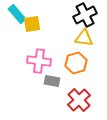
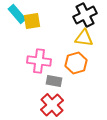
yellow square: moved 3 px up
gray rectangle: moved 2 px right
red cross: moved 27 px left, 5 px down
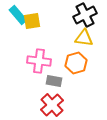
cyan rectangle: moved 1 px right, 1 px down
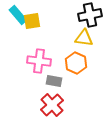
black cross: moved 5 px right; rotated 15 degrees clockwise
orange hexagon: rotated 20 degrees counterclockwise
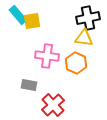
black cross: moved 2 px left, 3 px down
pink cross: moved 8 px right, 5 px up
gray rectangle: moved 25 px left, 4 px down
red cross: moved 1 px right
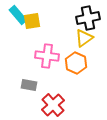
yellow triangle: rotated 42 degrees counterclockwise
